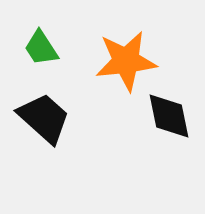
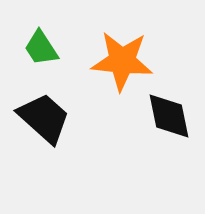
orange star: moved 4 px left; rotated 12 degrees clockwise
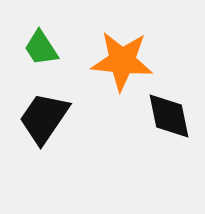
black trapezoid: rotated 98 degrees counterclockwise
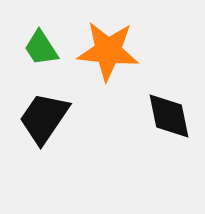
orange star: moved 14 px left, 10 px up
